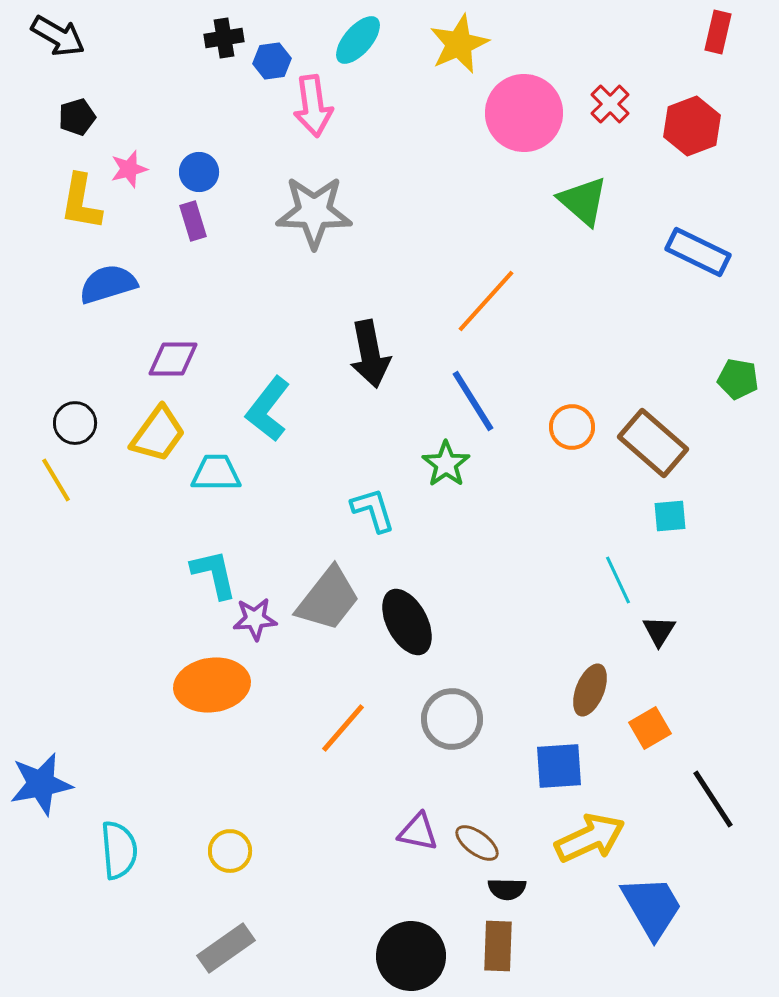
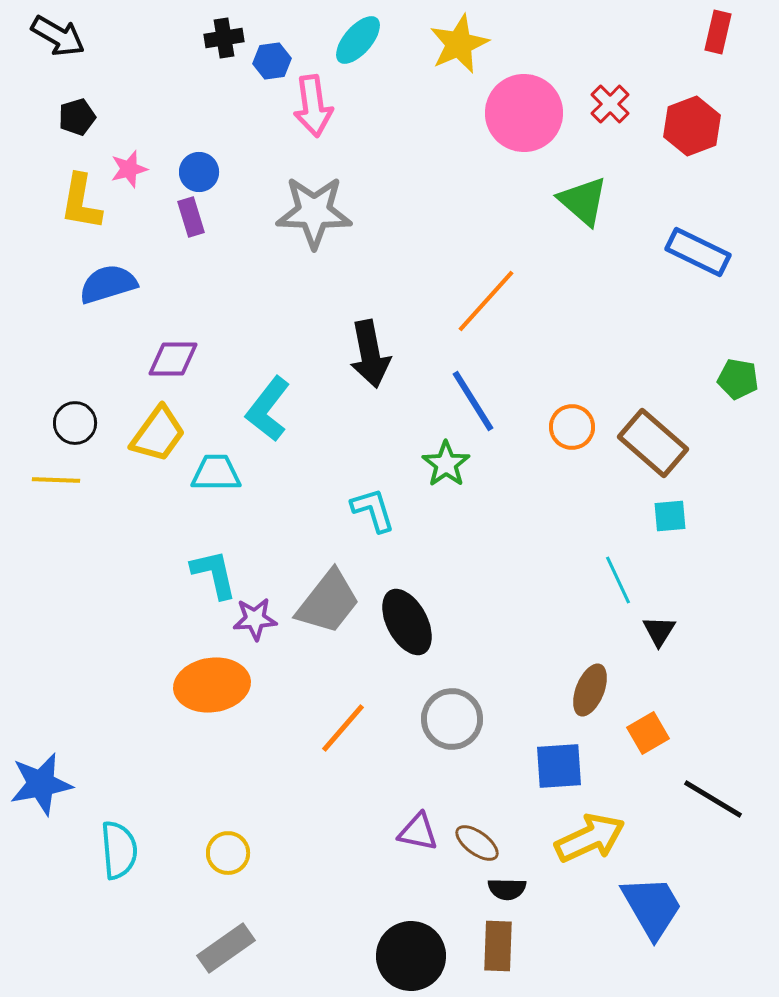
purple rectangle at (193, 221): moved 2 px left, 4 px up
yellow line at (56, 480): rotated 57 degrees counterclockwise
gray trapezoid at (328, 599): moved 3 px down
orange square at (650, 728): moved 2 px left, 5 px down
black line at (713, 799): rotated 26 degrees counterclockwise
yellow circle at (230, 851): moved 2 px left, 2 px down
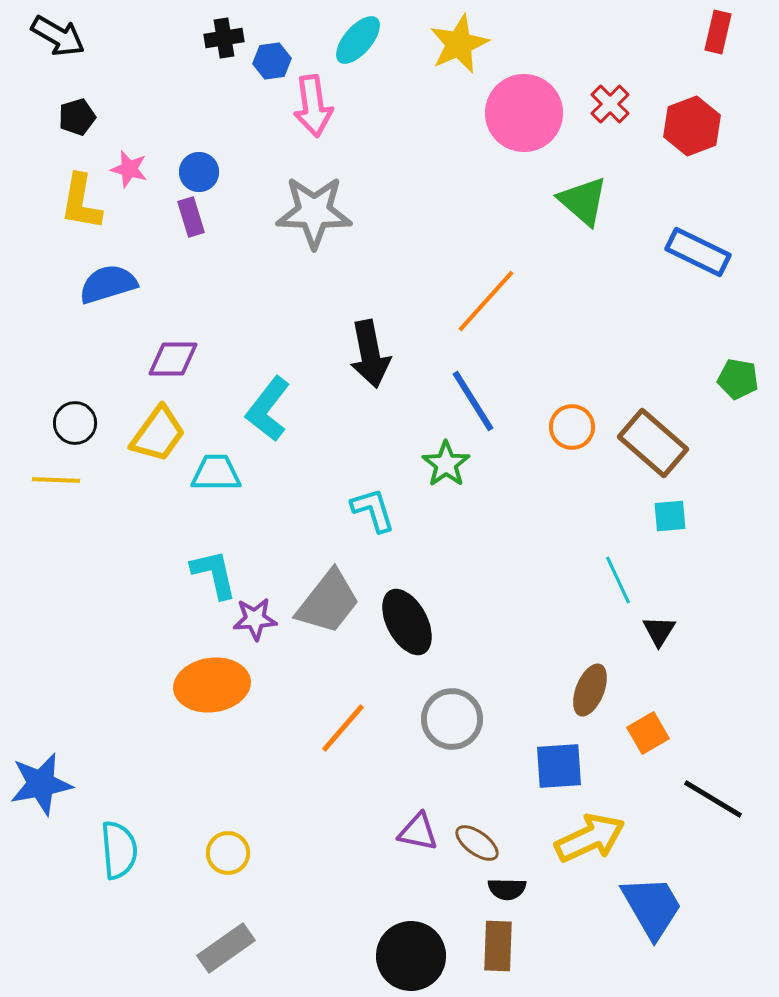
pink star at (129, 169): rotated 30 degrees clockwise
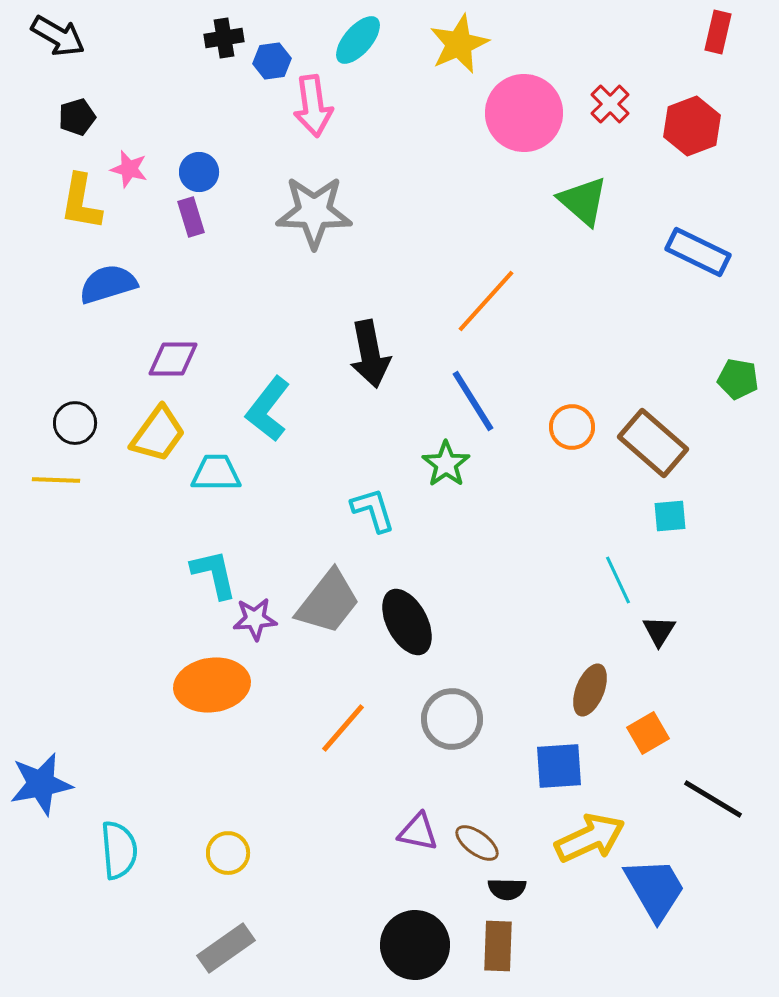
blue trapezoid at (652, 907): moved 3 px right, 18 px up
black circle at (411, 956): moved 4 px right, 11 px up
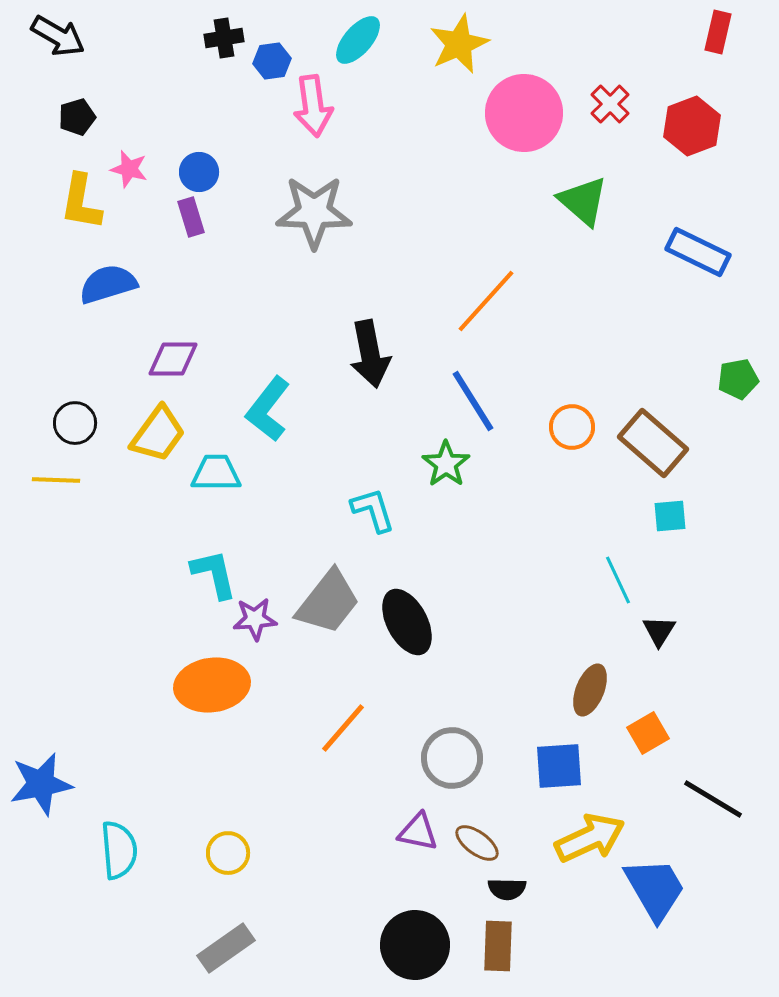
green pentagon at (738, 379): rotated 21 degrees counterclockwise
gray circle at (452, 719): moved 39 px down
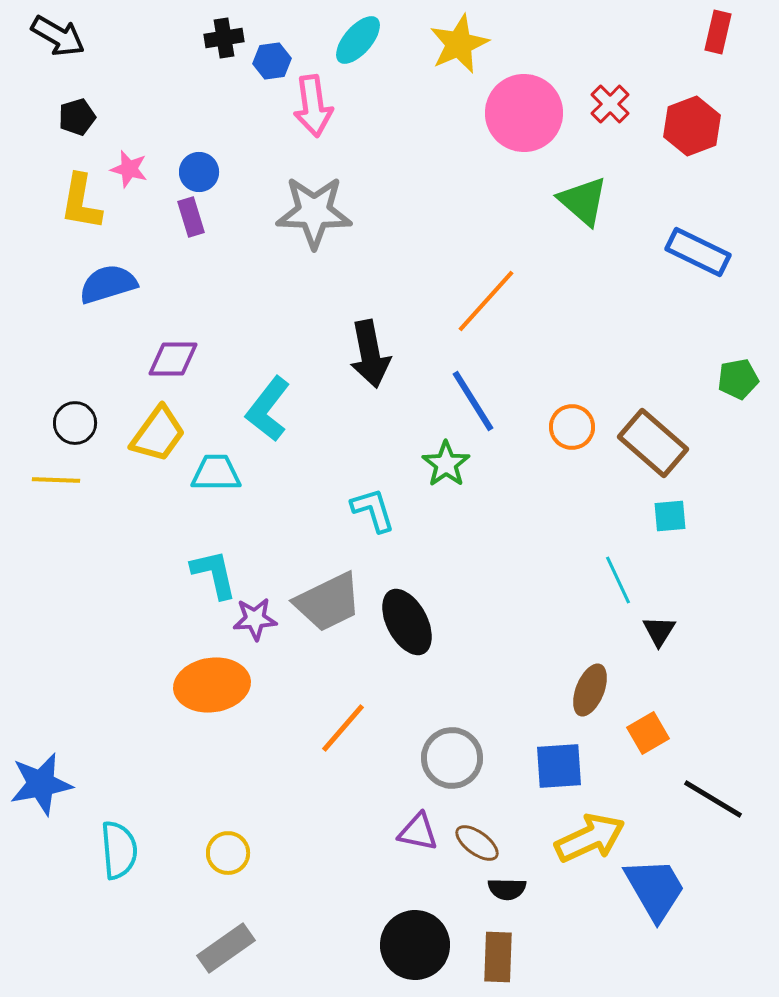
gray trapezoid at (328, 602): rotated 26 degrees clockwise
brown rectangle at (498, 946): moved 11 px down
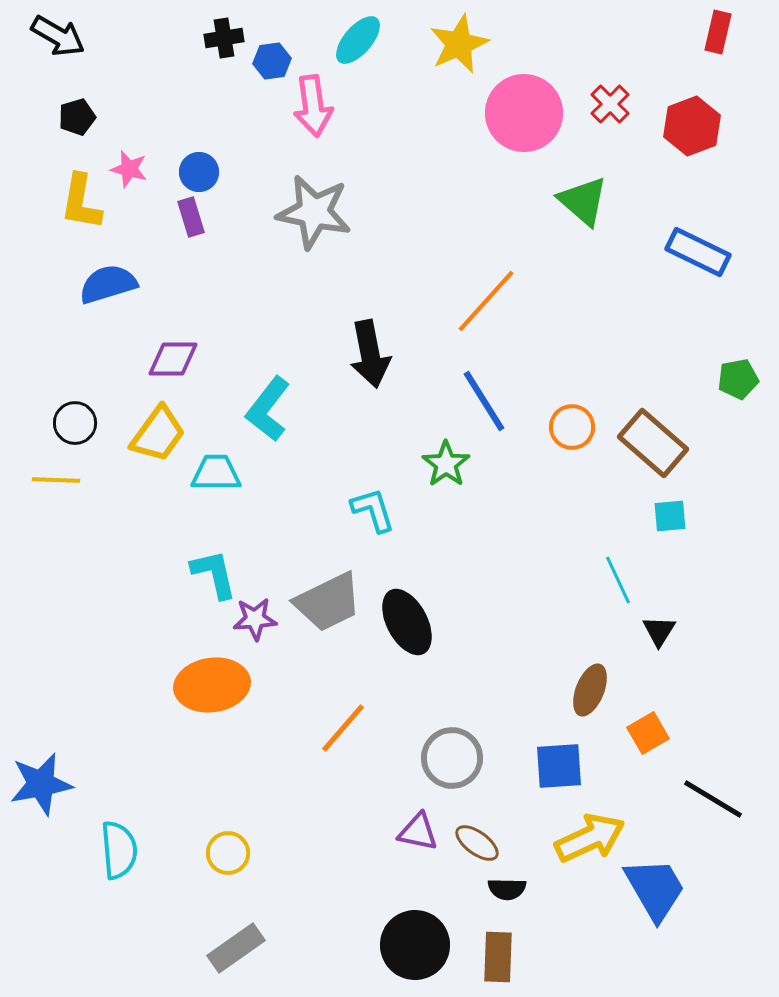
gray star at (314, 212): rotated 10 degrees clockwise
blue line at (473, 401): moved 11 px right
gray rectangle at (226, 948): moved 10 px right
